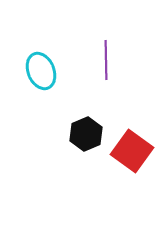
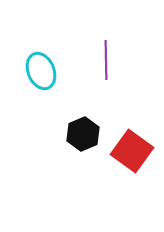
black hexagon: moved 3 px left
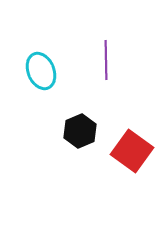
black hexagon: moved 3 px left, 3 px up
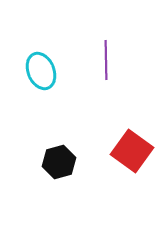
black hexagon: moved 21 px left, 31 px down; rotated 8 degrees clockwise
